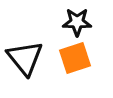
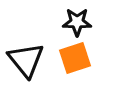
black triangle: moved 1 px right, 2 px down
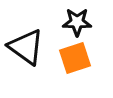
black triangle: moved 13 px up; rotated 15 degrees counterclockwise
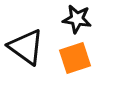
black star: moved 3 px up; rotated 8 degrees clockwise
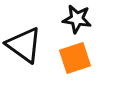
black triangle: moved 2 px left, 2 px up
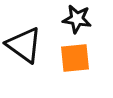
orange square: rotated 12 degrees clockwise
